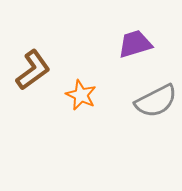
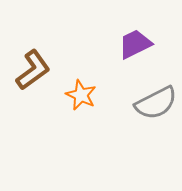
purple trapezoid: rotated 9 degrees counterclockwise
gray semicircle: moved 2 px down
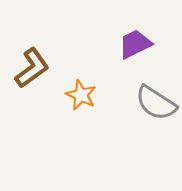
brown L-shape: moved 1 px left, 2 px up
gray semicircle: rotated 60 degrees clockwise
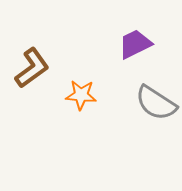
orange star: rotated 20 degrees counterclockwise
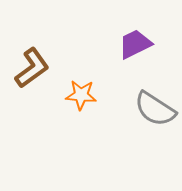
gray semicircle: moved 1 px left, 6 px down
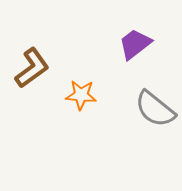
purple trapezoid: rotated 12 degrees counterclockwise
gray semicircle: rotated 6 degrees clockwise
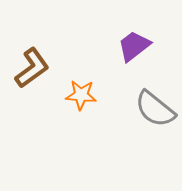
purple trapezoid: moved 1 px left, 2 px down
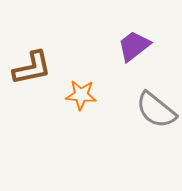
brown L-shape: rotated 24 degrees clockwise
gray semicircle: moved 1 px right, 1 px down
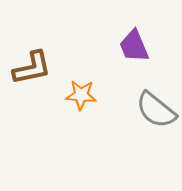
purple trapezoid: rotated 75 degrees counterclockwise
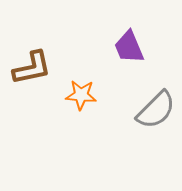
purple trapezoid: moved 5 px left, 1 px down
gray semicircle: rotated 84 degrees counterclockwise
